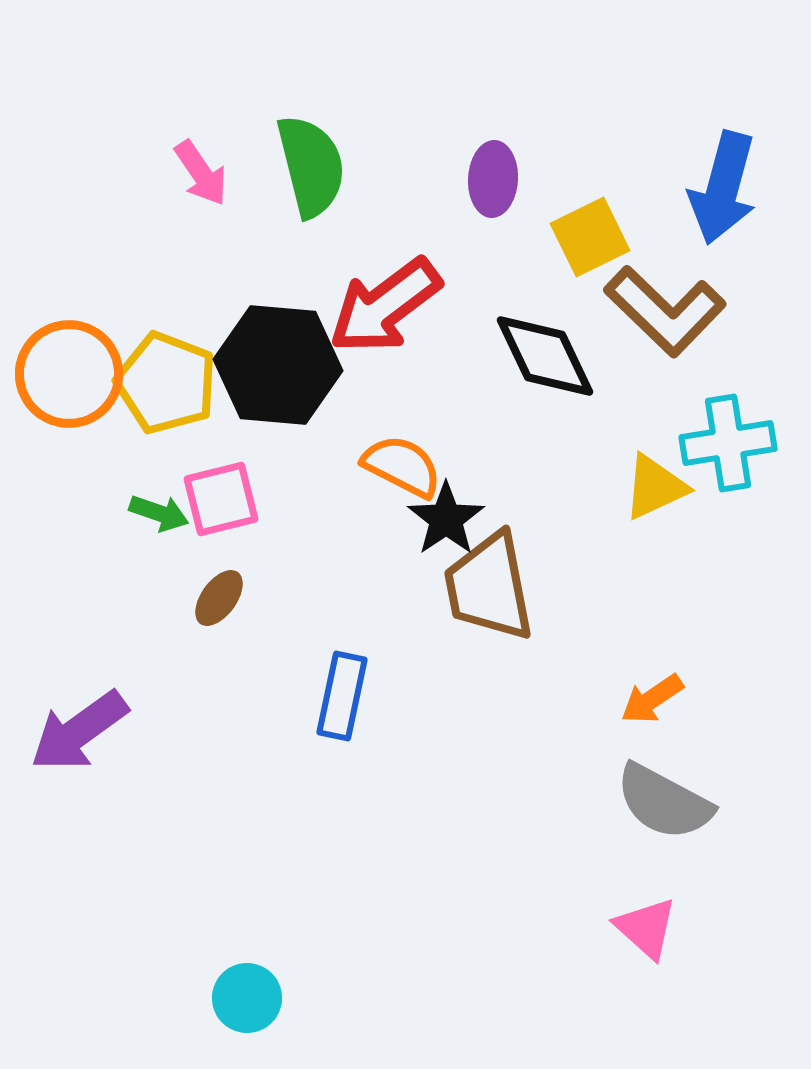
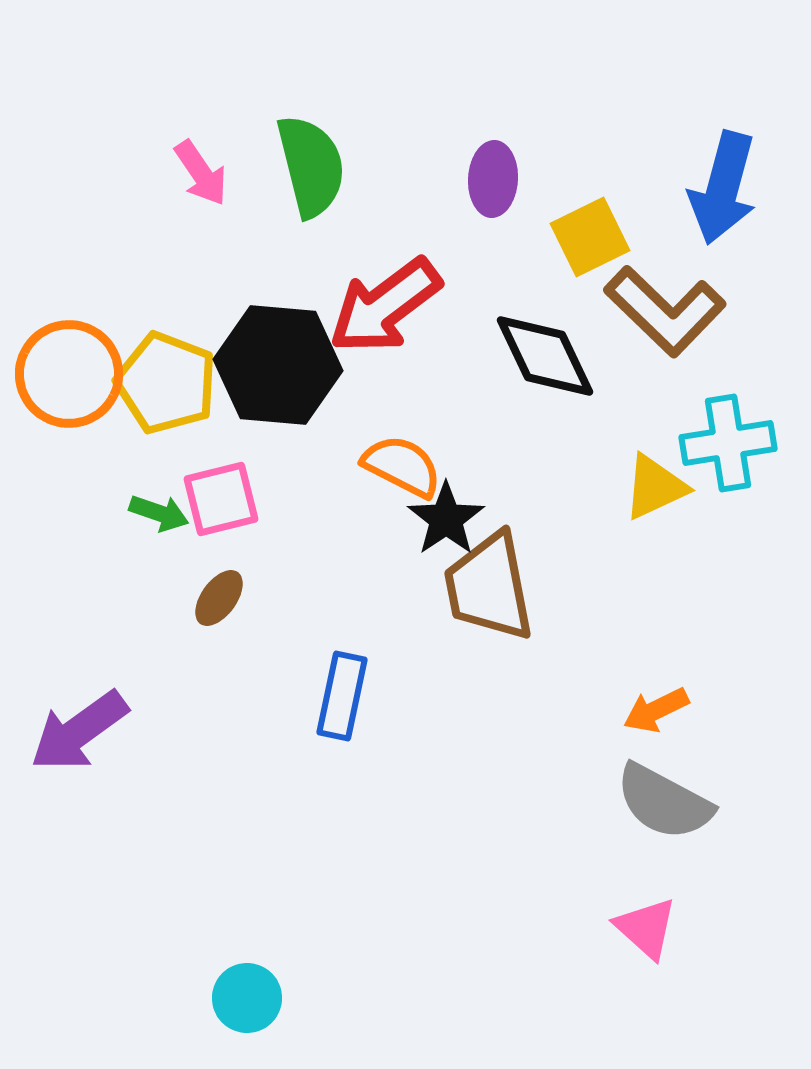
orange arrow: moved 4 px right, 11 px down; rotated 8 degrees clockwise
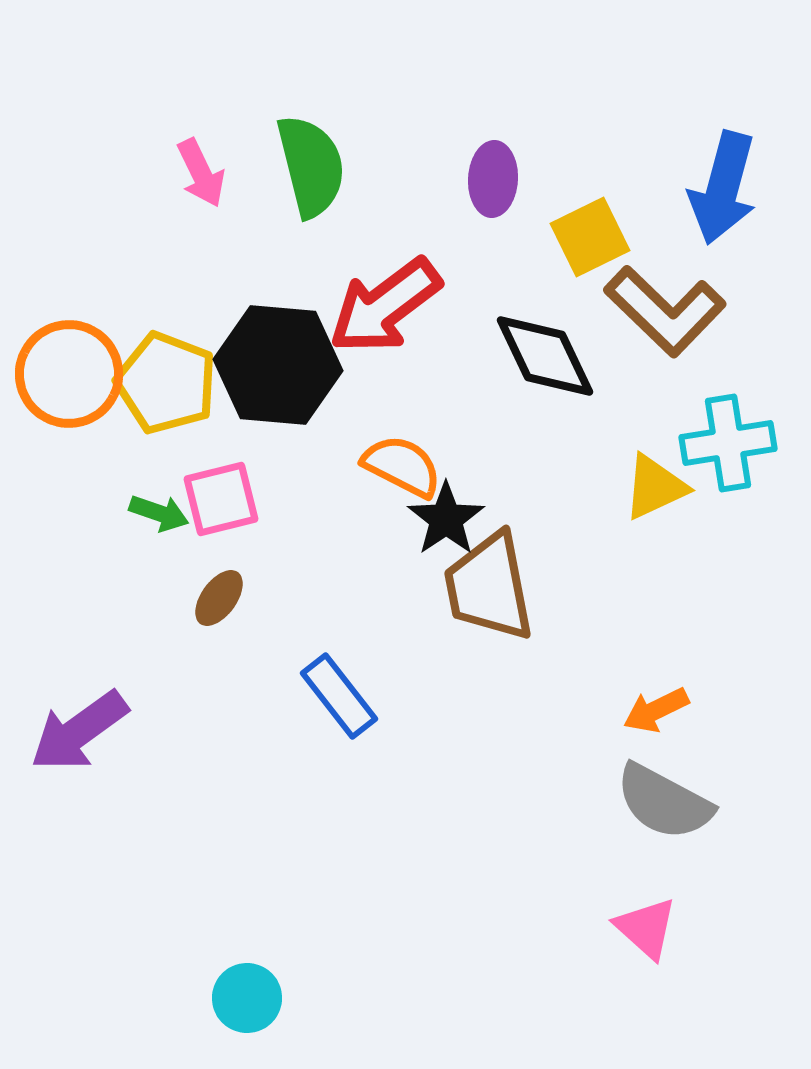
pink arrow: rotated 8 degrees clockwise
blue rectangle: moved 3 px left; rotated 50 degrees counterclockwise
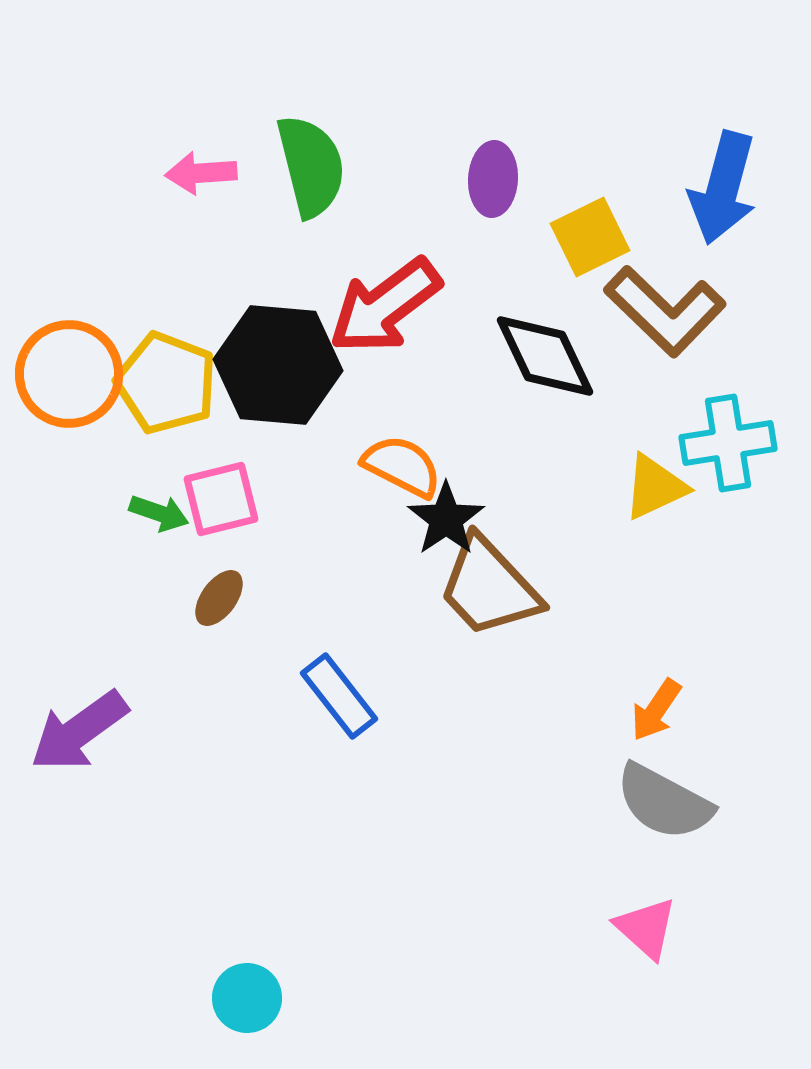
pink arrow: rotated 112 degrees clockwise
brown trapezoid: rotated 32 degrees counterclockwise
orange arrow: rotated 30 degrees counterclockwise
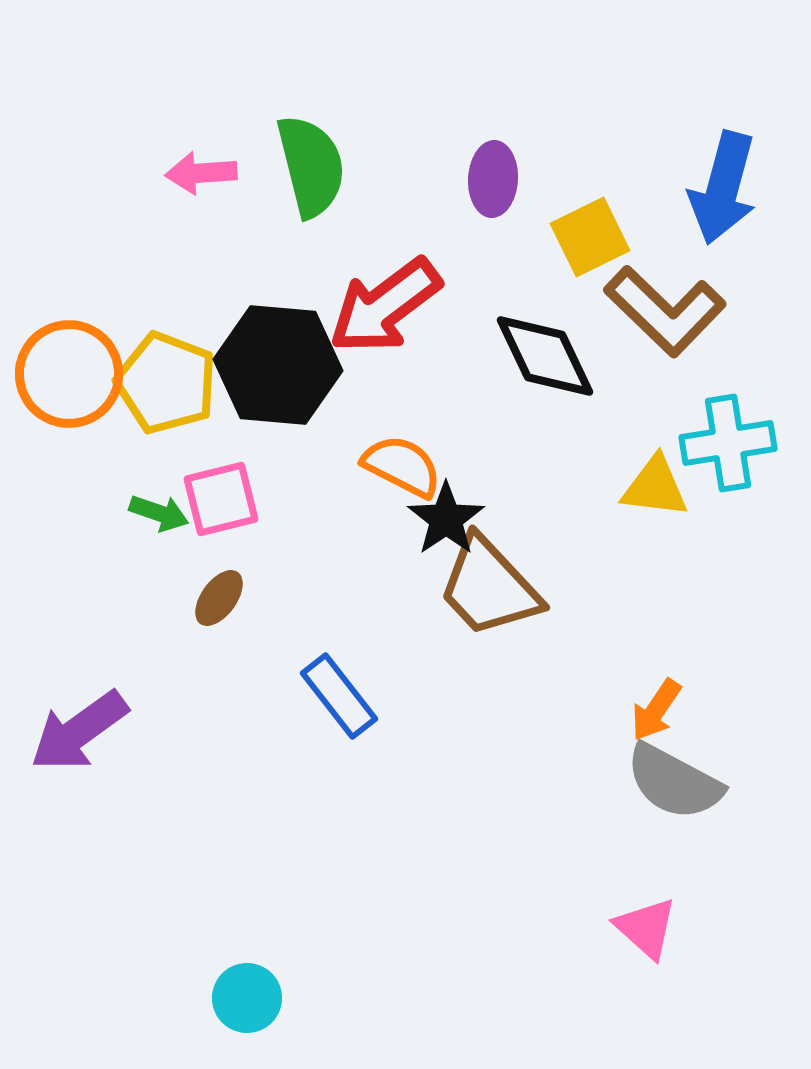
yellow triangle: rotated 32 degrees clockwise
gray semicircle: moved 10 px right, 20 px up
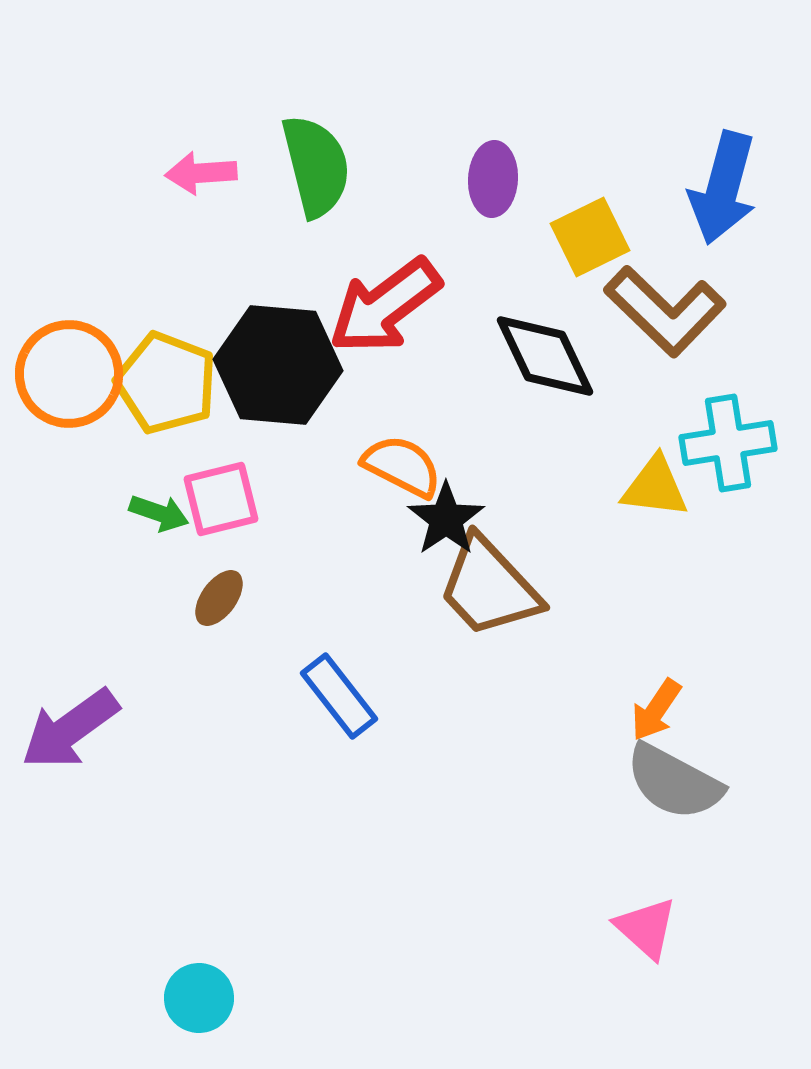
green semicircle: moved 5 px right
purple arrow: moved 9 px left, 2 px up
cyan circle: moved 48 px left
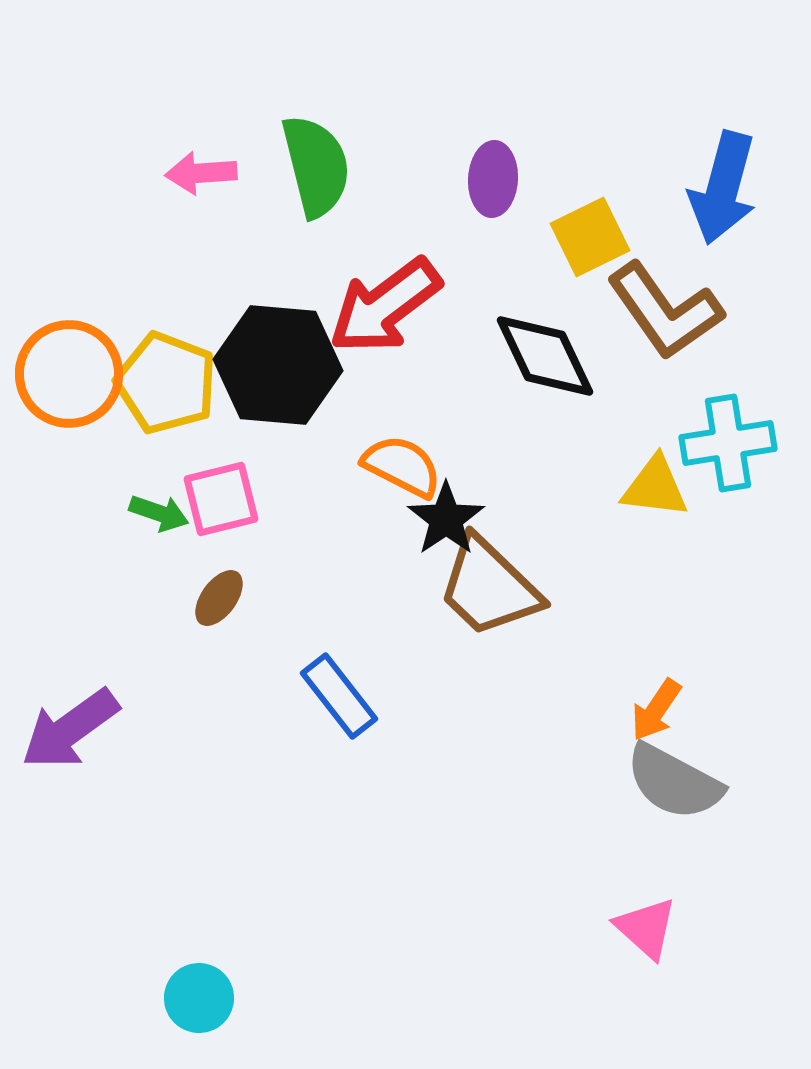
brown L-shape: rotated 11 degrees clockwise
brown trapezoid: rotated 3 degrees counterclockwise
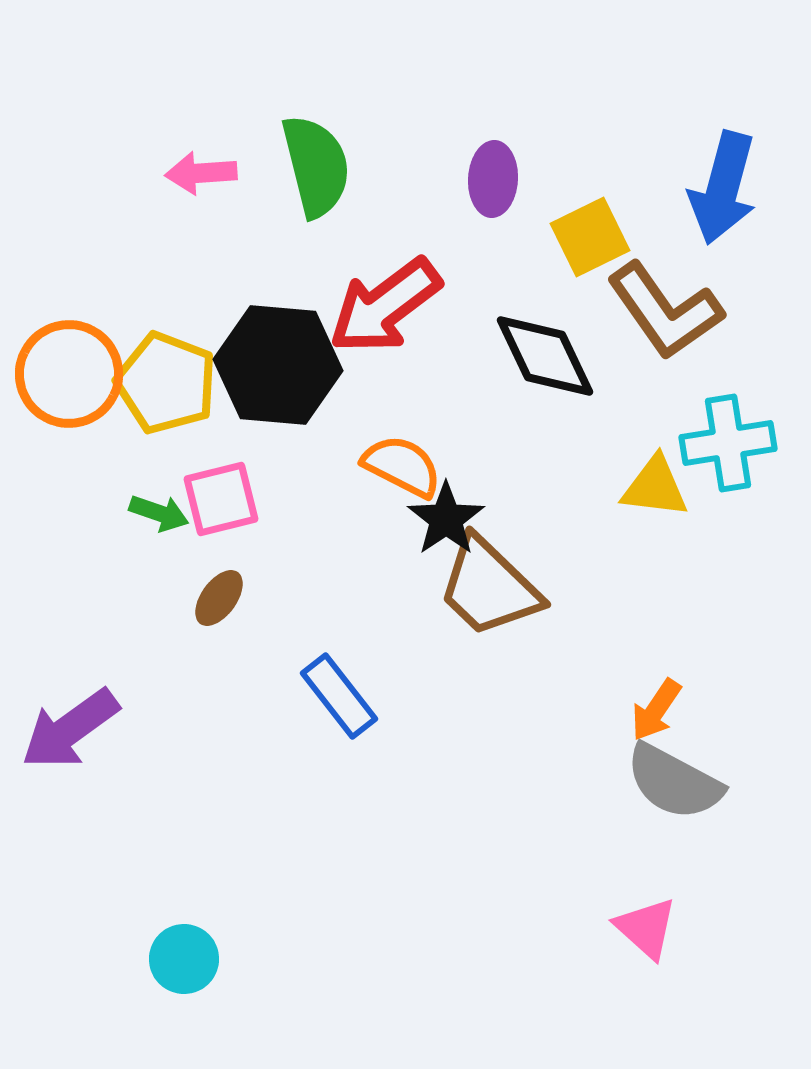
cyan circle: moved 15 px left, 39 px up
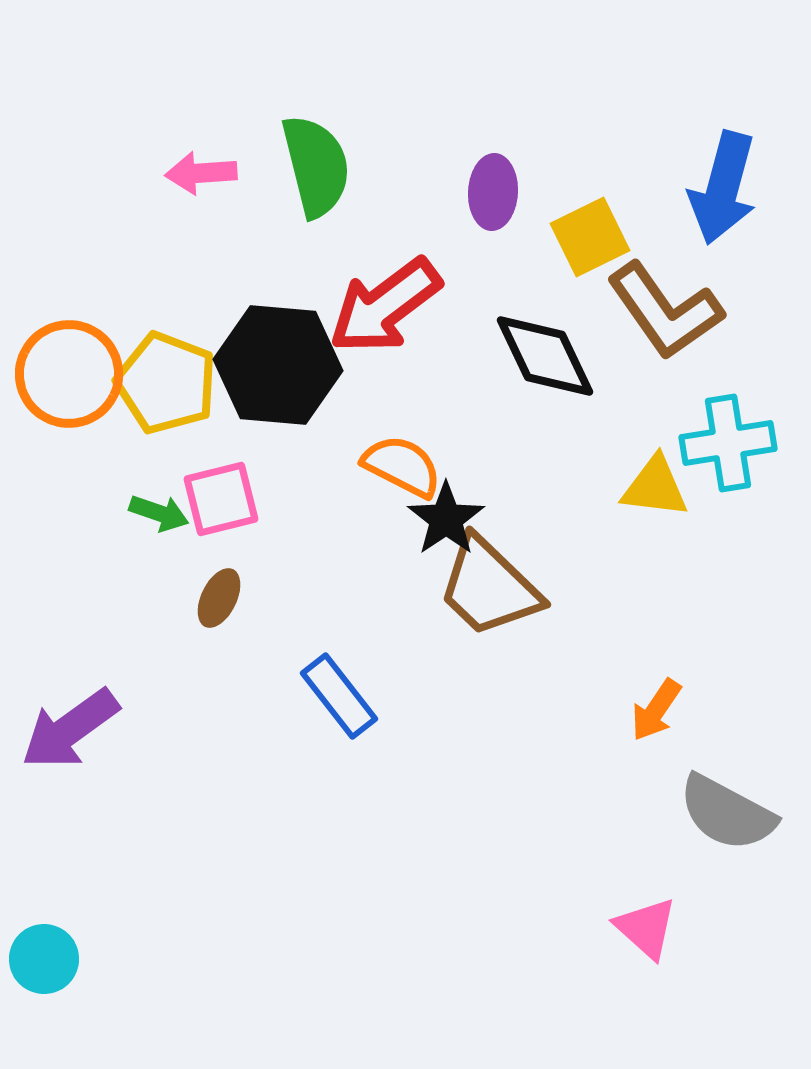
purple ellipse: moved 13 px down
brown ellipse: rotated 10 degrees counterclockwise
gray semicircle: moved 53 px right, 31 px down
cyan circle: moved 140 px left
